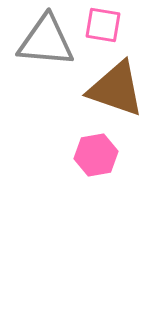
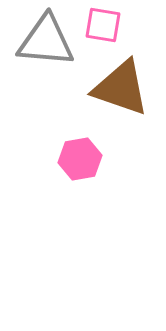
brown triangle: moved 5 px right, 1 px up
pink hexagon: moved 16 px left, 4 px down
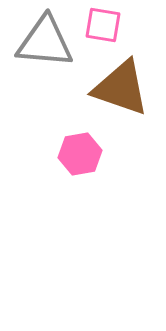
gray triangle: moved 1 px left, 1 px down
pink hexagon: moved 5 px up
